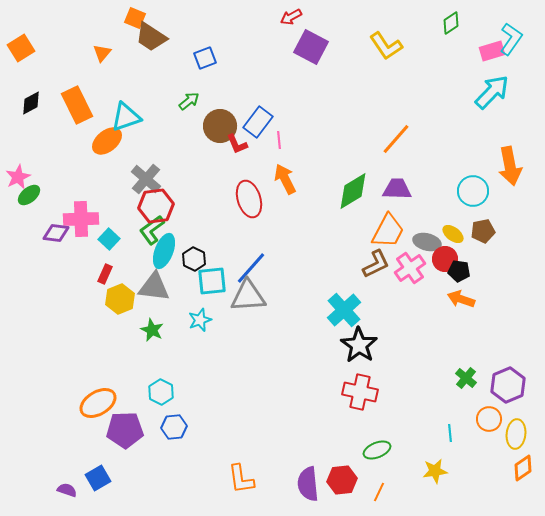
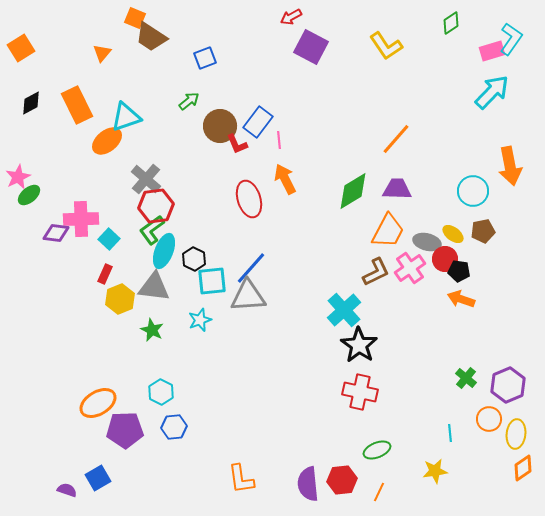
brown L-shape at (376, 264): moved 8 px down
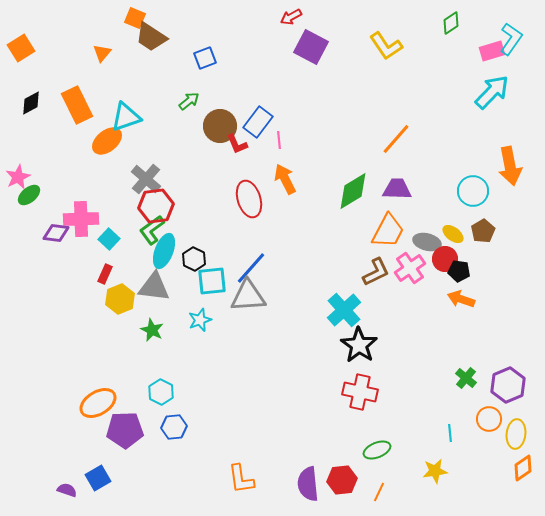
brown pentagon at (483, 231): rotated 20 degrees counterclockwise
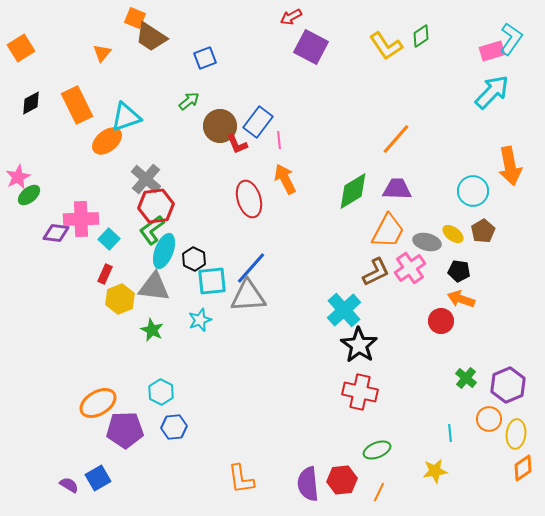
green diamond at (451, 23): moved 30 px left, 13 px down
red circle at (445, 259): moved 4 px left, 62 px down
purple semicircle at (67, 490): moved 2 px right, 5 px up; rotated 12 degrees clockwise
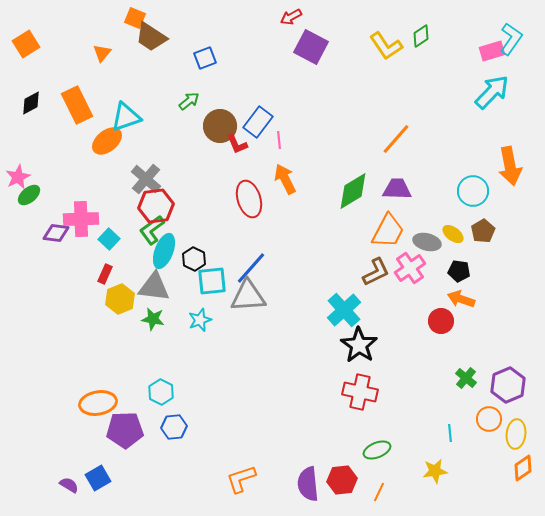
orange square at (21, 48): moved 5 px right, 4 px up
green star at (152, 330): moved 1 px right, 11 px up; rotated 15 degrees counterclockwise
orange ellipse at (98, 403): rotated 21 degrees clockwise
orange L-shape at (241, 479): rotated 80 degrees clockwise
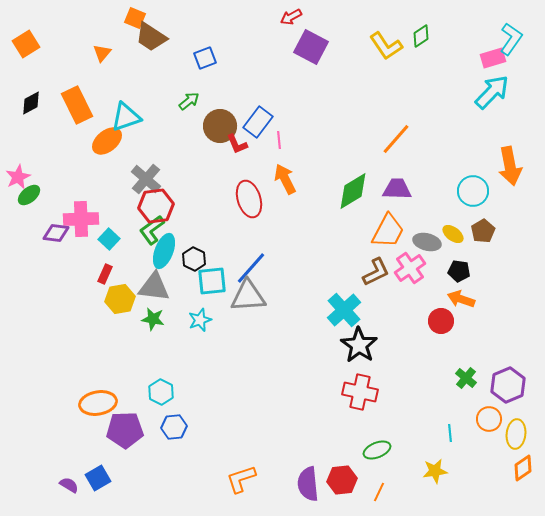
pink rectangle at (492, 51): moved 1 px right, 7 px down
yellow hexagon at (120, 299): rotated 12 degrees clockwise
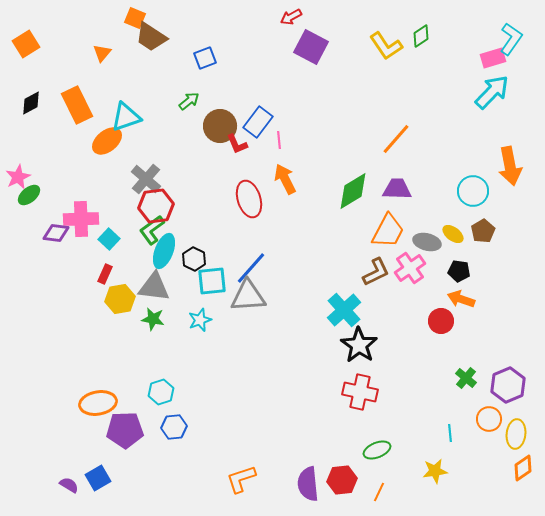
cyan hexagon at (161, 392): rotated 15 degrees clockwise
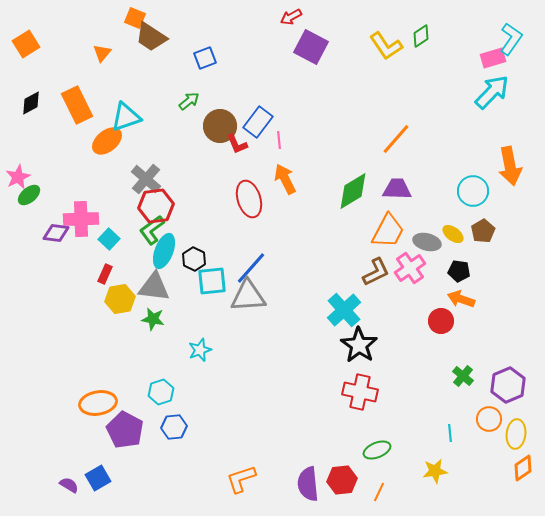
cyan star at (200, 320): moved 30 px down
green cross at (466, 378): moved 3 px left, 2 px up
purple pentagon at (125, 430): rotated 30 degrees clockwise
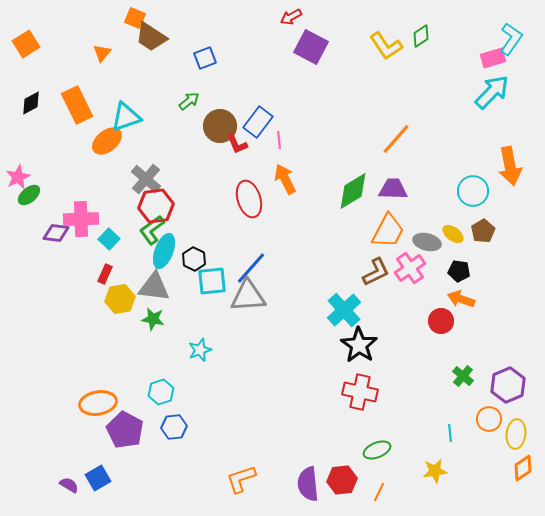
purple trapezoid at (397, 189): moved 4 px left
